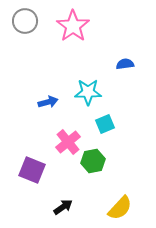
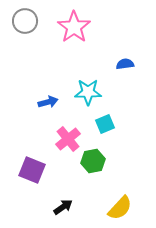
pink star: moved 1 px right, 1 px down
pink cross: moved 3 px up
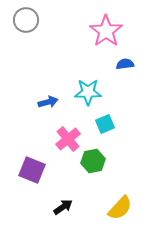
gray circle: moved 1 px right, 1 px up
pink star: moved 32 px right, 4 px down
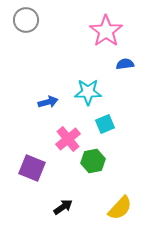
purple square: moved 2 px up
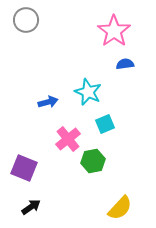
pink star: moved 8 px right
cyan star: rotated 24 degrees clockwise
purple square: moved 8 px left
black arrow: moved 32 px left
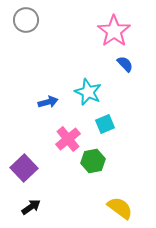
blue semicircle: rotated 54 degrees clockwise
purple square: rotated 24 degrees clockwise
yellow semicircle: rotated 96 degrees counterclockwise
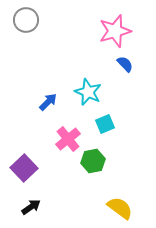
pink star: moved 1 px right; rotated 20 degrees clockwise
blue arrow: rotated 30 degrees counterclockwise
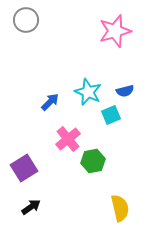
blue semicircle: moved 27 px down; rotated 120 degrees clockwise
blue arrow: moved 2 px right
cyan square: moved 6 px right, 9 px up
purple square: rotated 12 degrees clockwise
yellow semicircle: rotated 40 degrees clockwise
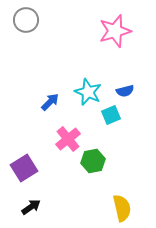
yellow semicircle: moved 2 px right
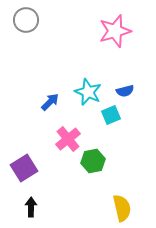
black arrow: rotated 54 degrees counterclockwise
